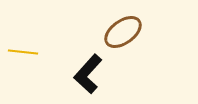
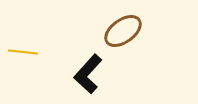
brown ellipse: moved 1 px up
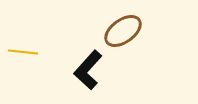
black L-shape: moved 4 px up
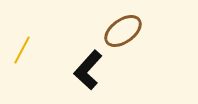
yellow line: moved 1 px left, 2 px up; rotated 68 degrees counterclockwise
